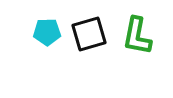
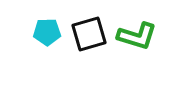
green L-shape: rotated 84 degrees counterclockwise
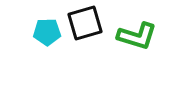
black square: moved 4 px left, 11 px up
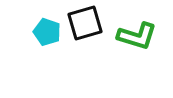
cyan pentagon: rotated 20 degrees clockwise
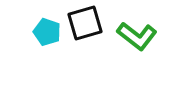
green L-shape: rotated 21 degrees clockwise
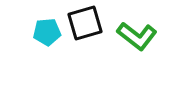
cyan pentagon: rotated 24 degrees counterclockwise
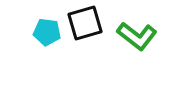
cyan pentagon: rotated 12 degrees clockwise
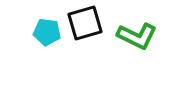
green L-shape: rotated 12 degrees counterclockwise
